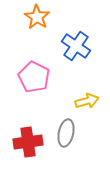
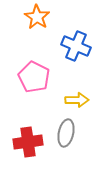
blue cross: rotated 12 degrees counterclockwise
yellow arrow: moved 10 px left, 1 px up; rotated 15 degrees clockwise
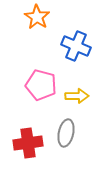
pink pentagon: moved 7 px right, 8 px down; rotated 12 degrees counterclockwise
yellow arrow: moved 4 px up
red cross: moved 1 px down
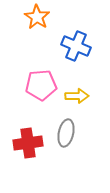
pink pentagon: rotated 20 degrees counterclockwise
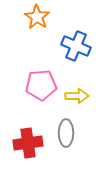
gray ellipse: rotated 12 degrees counterclockwise
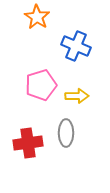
pink pentagon: rotated 12 degrees counterclockwise
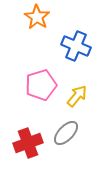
yellow arrow: rotated 50 degrees counterclockwise
gray ellipse: rotated 44 degrees clockwise
red cross: rotated 12 degrees counterclockwise
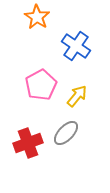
blue cross: rotated 12 degrees clockwise
pink pentagon: rotated 12 degrees counterclockwise
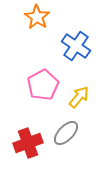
pink pentagon: moved 2 px right
yellow arrow: moved 2 px right, 1 px down
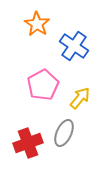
orange star: moved 7 px down
blue cross: moved 2 px left
yellow arrow: moved 1 px right, 1 px down
gray ellipse: moved 2 px left; rotated 20 degrees counterclockwise
